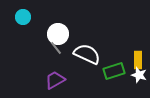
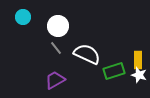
white circle: moved 8 px up
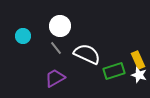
cyan circle: moved 19 px down
white circle: moved 2 px right
yellow rectangle: rotated 24 degrees counterclockwise
purple trapezoid: moved 2 px up
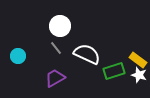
cyan circle: moved 5 px left, 20 px down
yellow rectangle: rotated 30 degrees counterclockwise
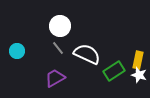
gray line: moved 2 px right
cyan circle: moved 1 px left, 5 px up
yellow rectangle: rotated 66 degrees clockwise
green rectangle: rotated 15 degrees counterclockwise
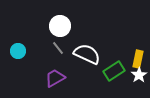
cyan circle: moved 1 px right
yellow rectangle: moved 1 px up
white star: rotated 21 degrees clockwise
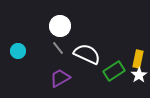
purple trapezoid: moved 5 px right
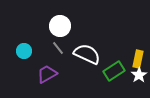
cyan circle: moved 6 px right
purple trapezoid: moved 13 px left, 4 px up
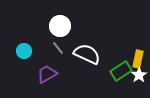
green rectangle: moved 7 px right
